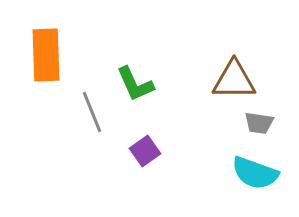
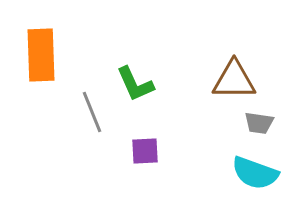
orange rectangle: moved 5 px left
purple square: rotated 32 degrees clockwise
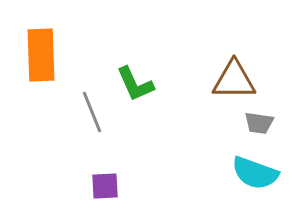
purple square: moved 40 px left, 35 px down
